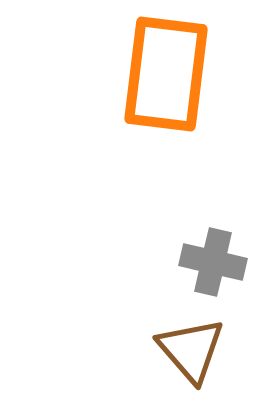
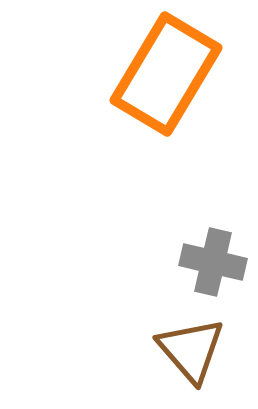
orange rectangle: rotated 24 degrees clockwise
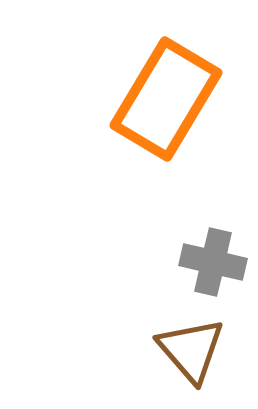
orange rectangle: moved 25 px down
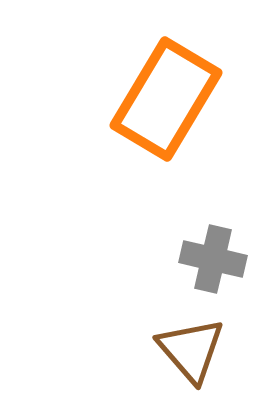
gray cross: moved 3 px up
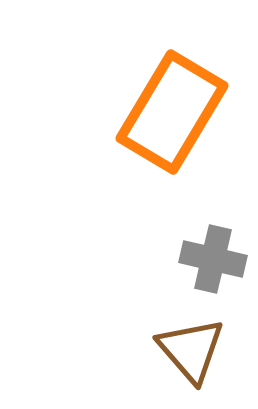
orange rectangle: moved 6 px right, 13 px down
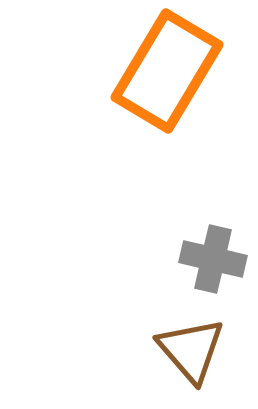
orange rectangle: moved 5 px left, 41 px up
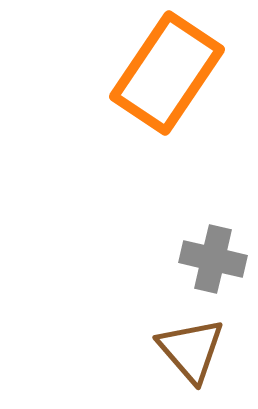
orange rectangle: moved 2 px down; rotated 3 degrees clockwise
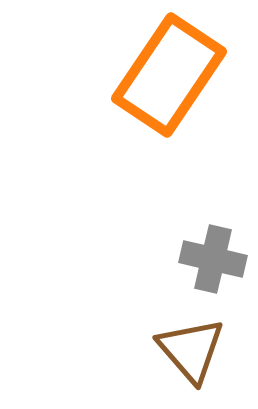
orange rectangle: moved 2 px right, 2 px down
